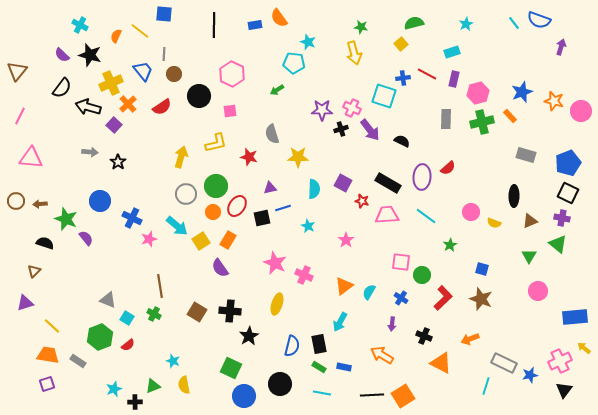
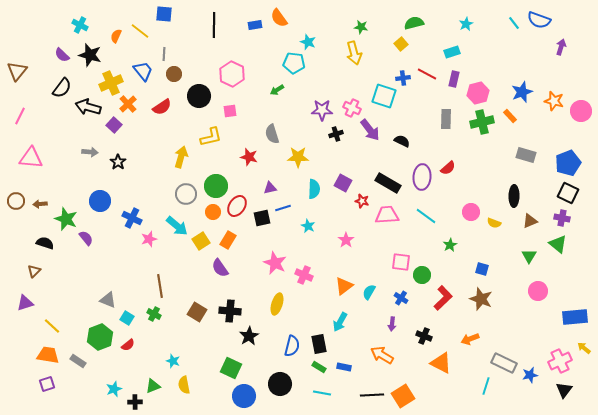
black cross at (341, 129): moved 5 px left, 5 px down
yellow L-shape at (216, 143): moved 5 px left, 6 px up
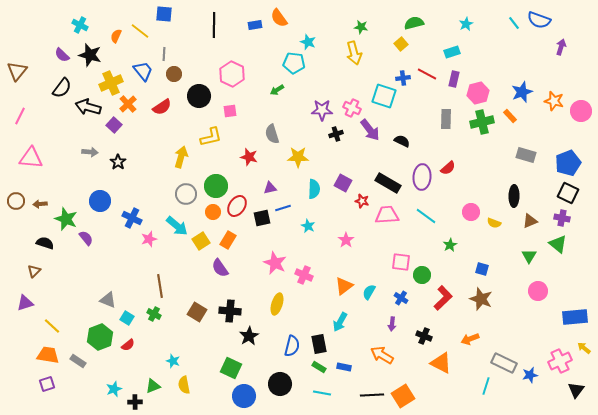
black triangle at (564, 390): moved 12 px right
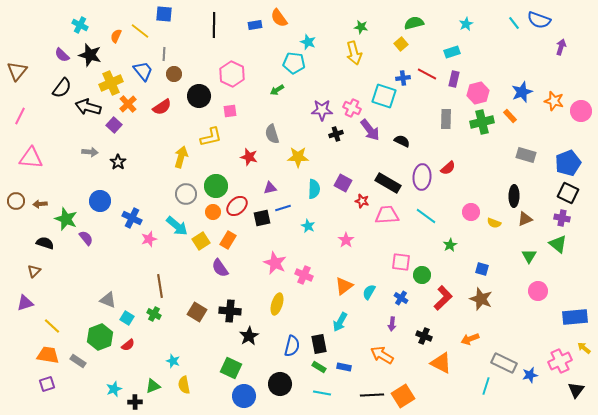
red ellipse at (237, 206): rotated 15 degrees clockwise
brown triangle at (530, 221): moved 5 px left, 2 px up
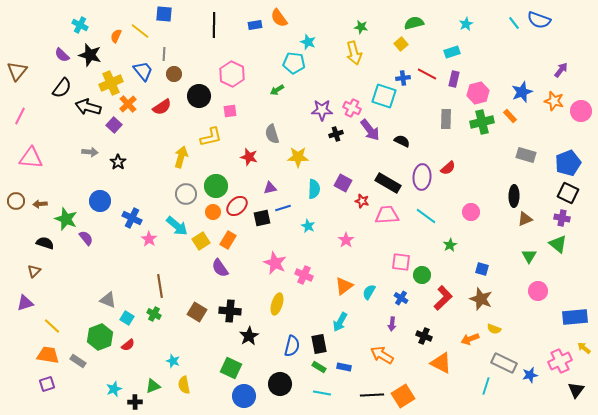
purple arrow at (561, 47): moved 23 px down; rotated 21 degrees clockwise
yellow semicircle at (494, 223): moved 106 px down
pink star at (149, 239): rotated 21 degrees counterclockwise
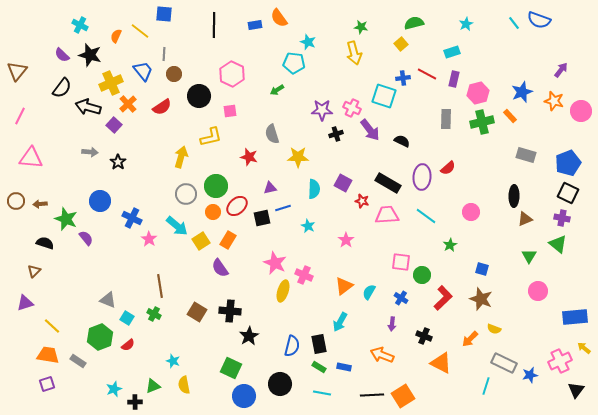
yellow ellipse at (277, 304): moved 6 px right, 13 px up
orange arrow at (470, 339): rotated 24 degrees counterclockwise
orange arrow at (382, 355): rotated 10 degrees counterclockwise
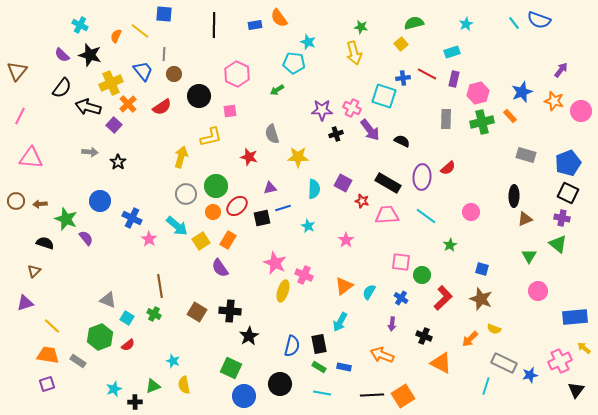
pink hexagon at (232, 74): moved 5 px right
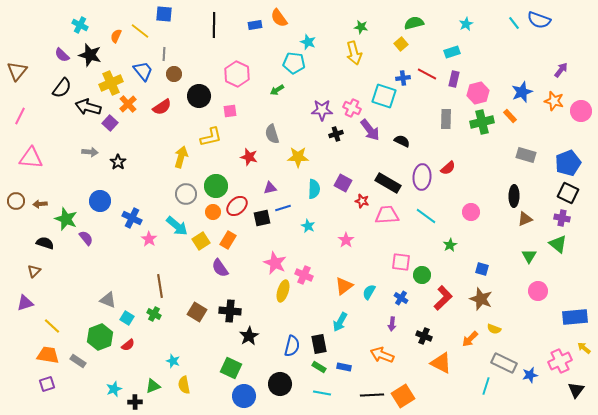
purple square at (114, 125): moved 4 px left, 2 px up
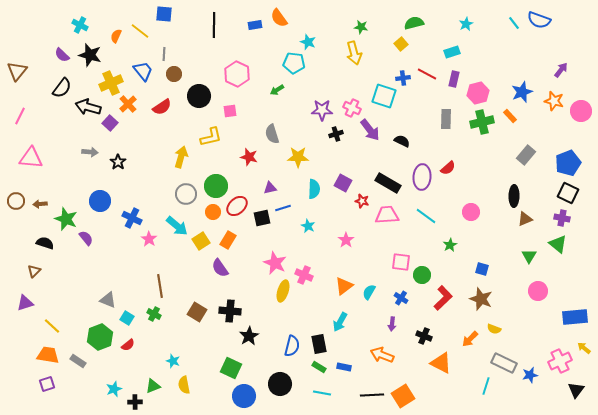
gray rectangle at (526, 155): rotated 66 degrees counterclockwise
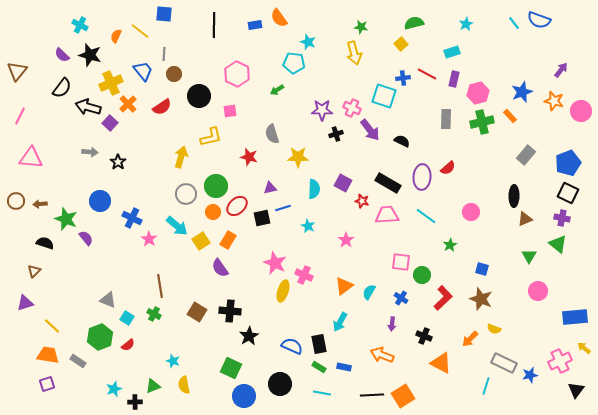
blue semicircle at (292, 346): rotated 80 degrees counterclockwise
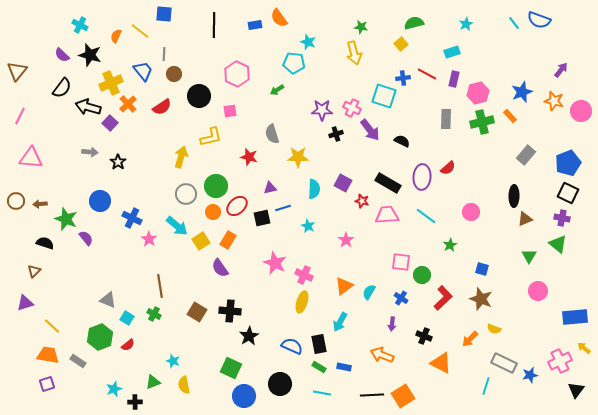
yellow ellipse at (283, 291): moved 19 px right, 11 px down
green triangle at (153, 386): moved 4 px up
